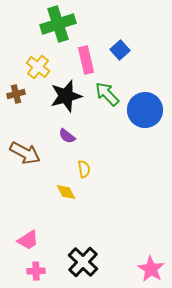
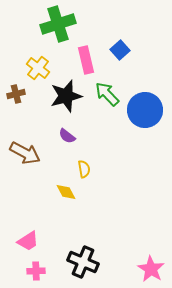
yellow cross: moved 1 px down
pink trapezoid: moved 1 px down
black cross: rotated 20 degrees counterclockwise
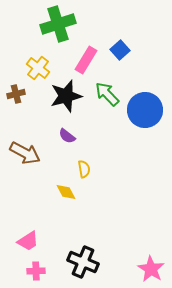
pink rectangle: rotated 44 degrees clockwise
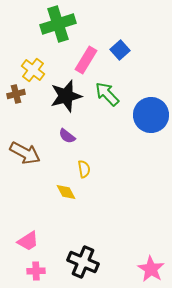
yellow cross: moved 5 px left, 2 px down
blue circle: moved 6 px right, 5 px down
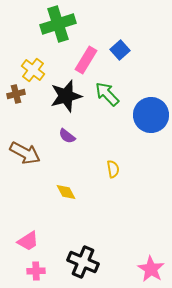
yellow semicircle: moved 29 px right
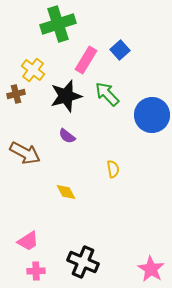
blue circle: moved 1 px right
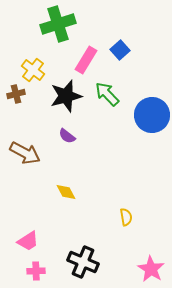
yellow semicircle: moved 13 px right, 48 px down
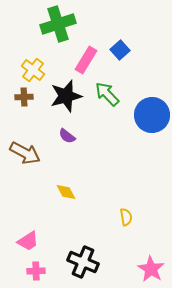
brown cross: moved 8 px right, 3 px down; rotated 12 degrees clockwise
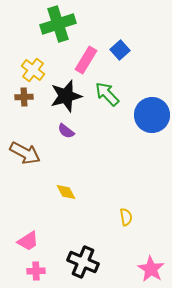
purple semicircle: moved 1 px left, 5 px up
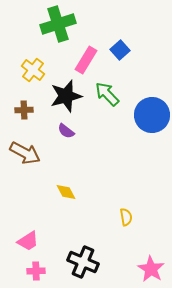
brown cross: moved 13 px down
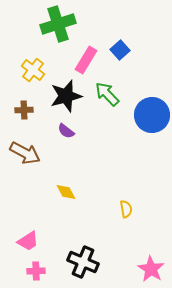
yellow semicircle: moved 8 px up
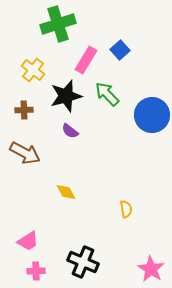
purple semicircle: moved 4 px right
